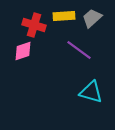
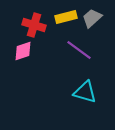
yellow rectangle: moved 2 px right, 1 px down; rotated 10 degrees counterclockwise
cyan triangle: moved 6 px left
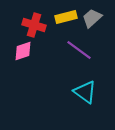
cyan triangle: rotated 20 degrees clockwise
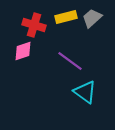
purple line: moved 9 px left, 11 px down
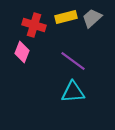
pink diamond: moved 1 px left, 1 px down; rotated 50 degrees counterclockwise
purple line: moved 3 px right
cyan triangle: moved 12 px left; rotated 40 degrees counterclockwise
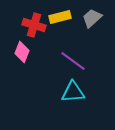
yellow rectangle: moved 6 px left
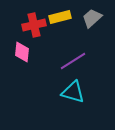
red cross: rotated 30 degrees counterclockwise
pink diamond: rotated 15 degrees counterclockwise
purple line: rotated 68 degrees counterclockwise
cyan triangle: rotated 20 degrees clockwise
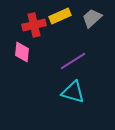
yellow rectangle: moved 1 px up; rotated 10 degrees counterclockwise
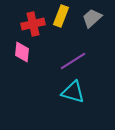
yellow rectangle: moved 1 px right; rotated 45 degrees counterclockwise
red cross: moved 1 px left, 1 px up
